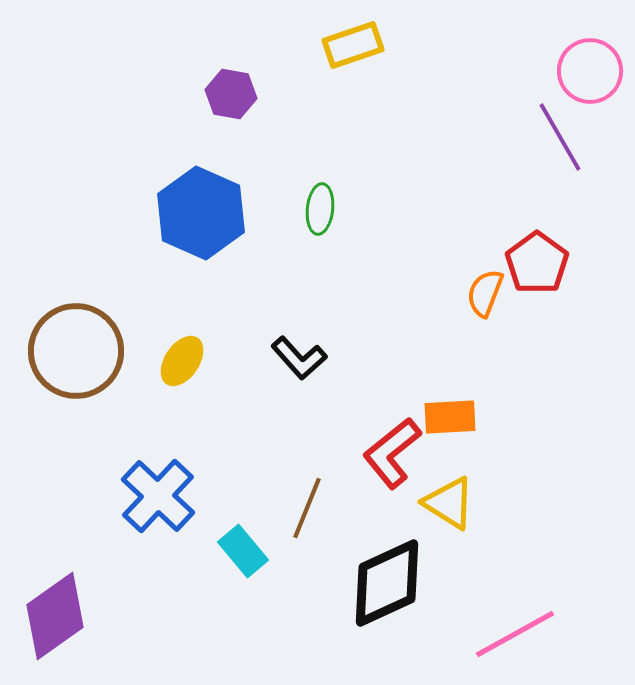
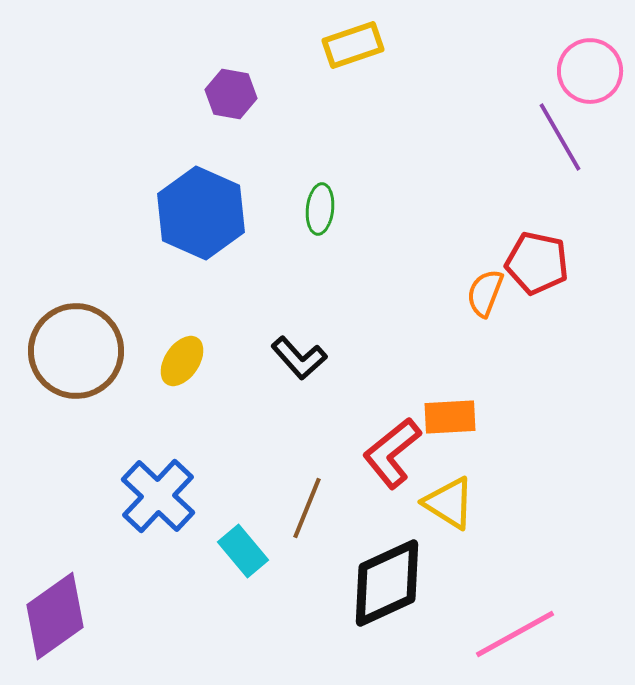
red pentagon: rotated 24 degrees counterclockwise
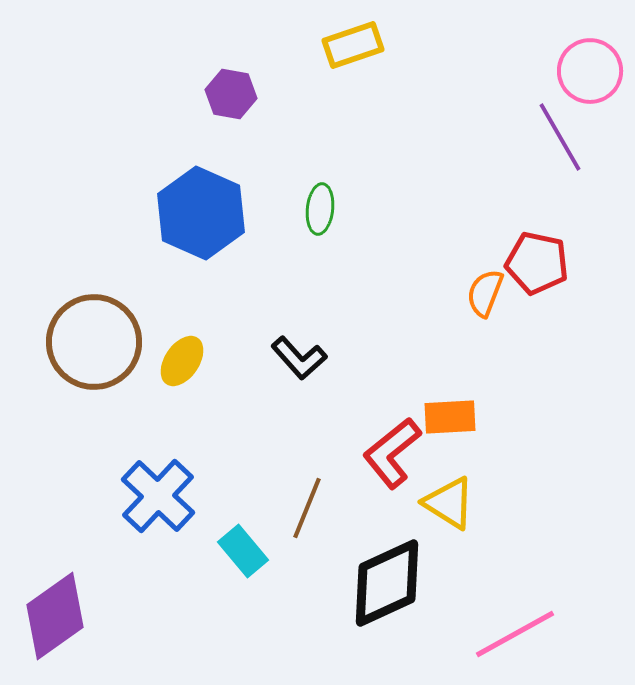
brown circle: moved 18 px right, 9 px up
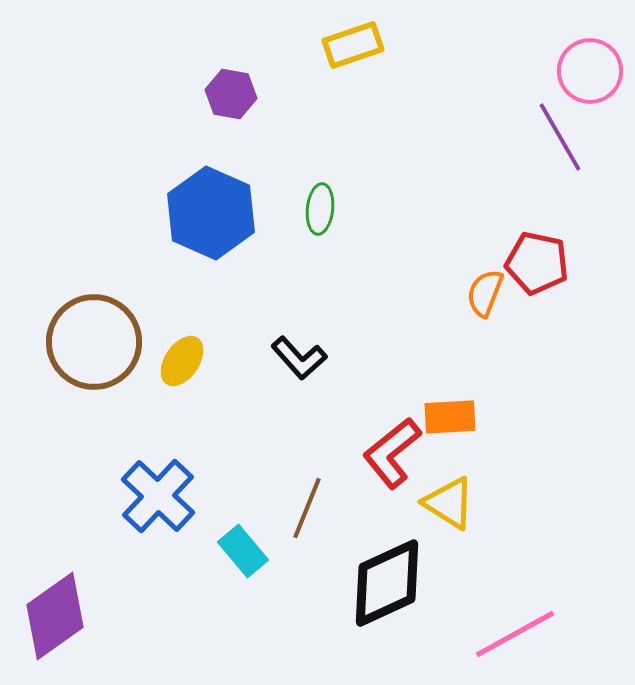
blue hexagon: moved 10 px right
